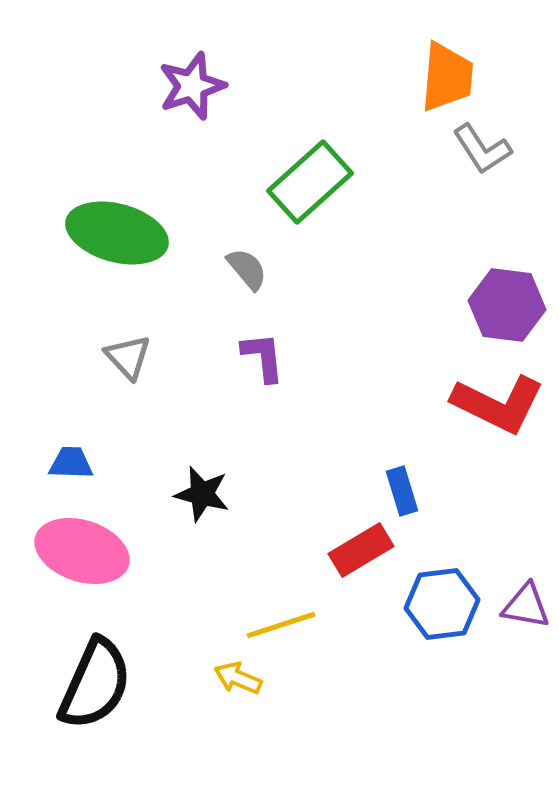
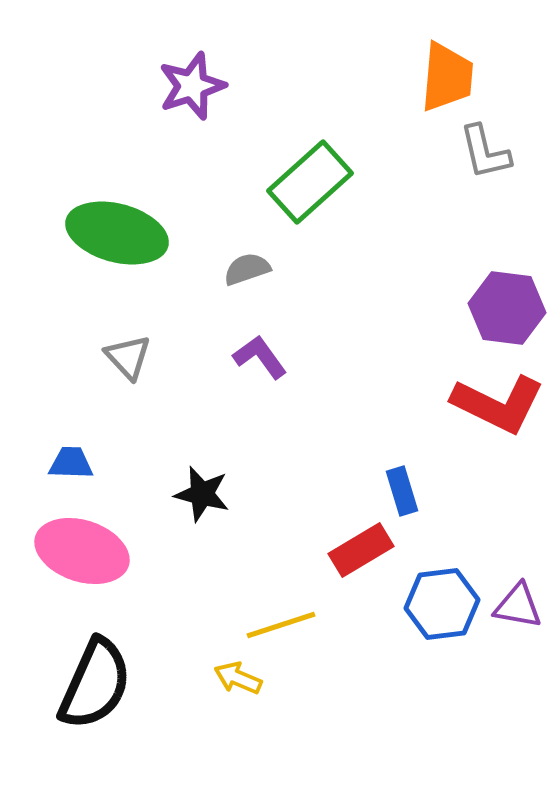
gray L-shape: moved 3 px right, 3 px down; rotated 20 degrees clockwise
gray semicircle: rotated 69 degrees counterclockwise
purple hexagon: moved 3 px down
purple L-shape: moved 3 px left; rotated 30 degrees counterclockwise
purple triangle: moved 8 px left
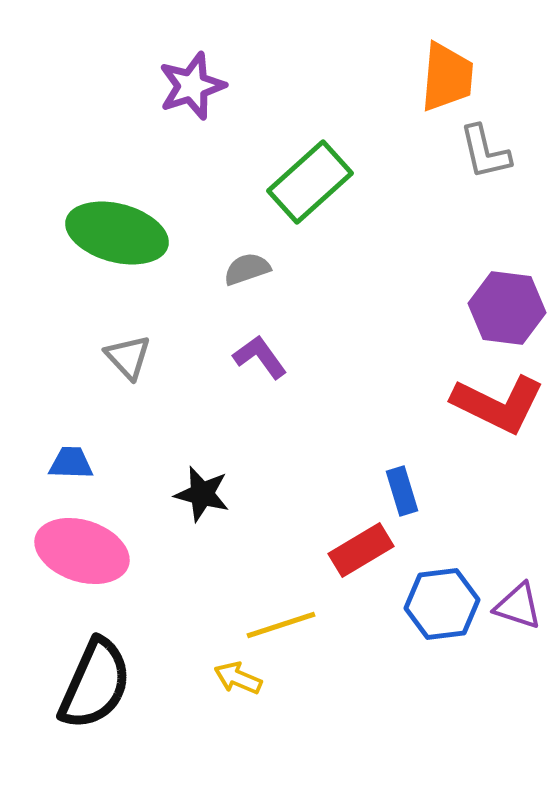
purple triangle: rotated 8 degrees clockwise
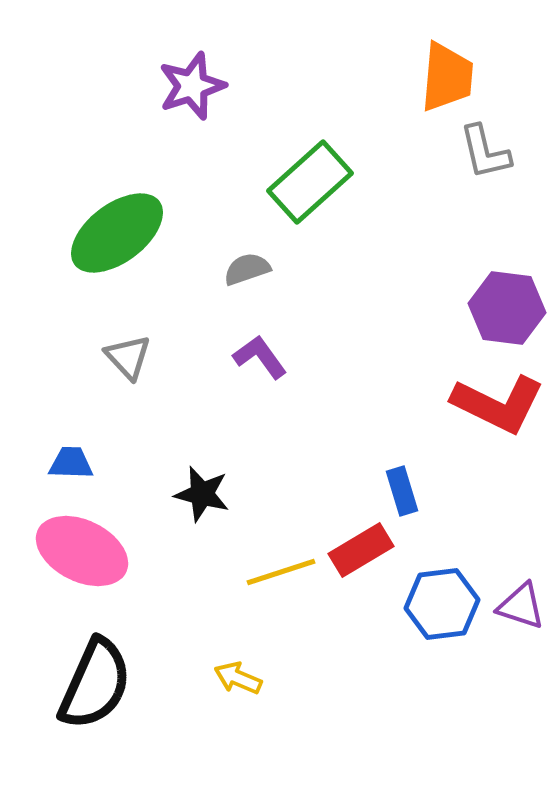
green ellipse: rotated 52 degrees counterclockwise
pink ellipse: rotated 8 degrees clockwise
purple triangle: moved 3 px right
yellow line: moved 53 px up
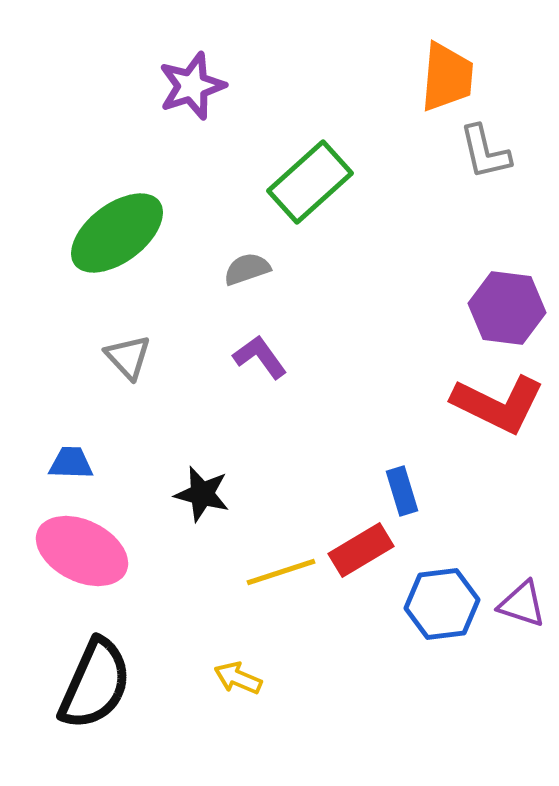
purple triangle: moved 1 px right, 2 px up
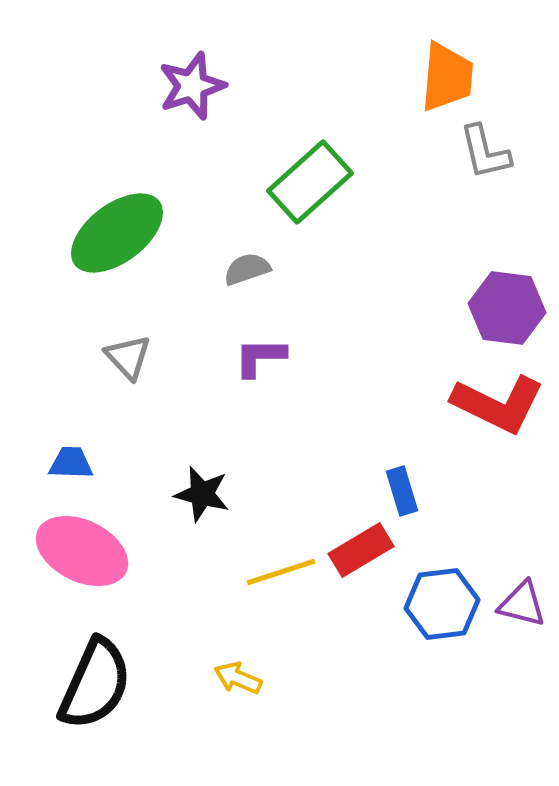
purple L-shape: rotated 54 degrees counterclockwise
purple triangle: rotated 4 degrees counterclockwise
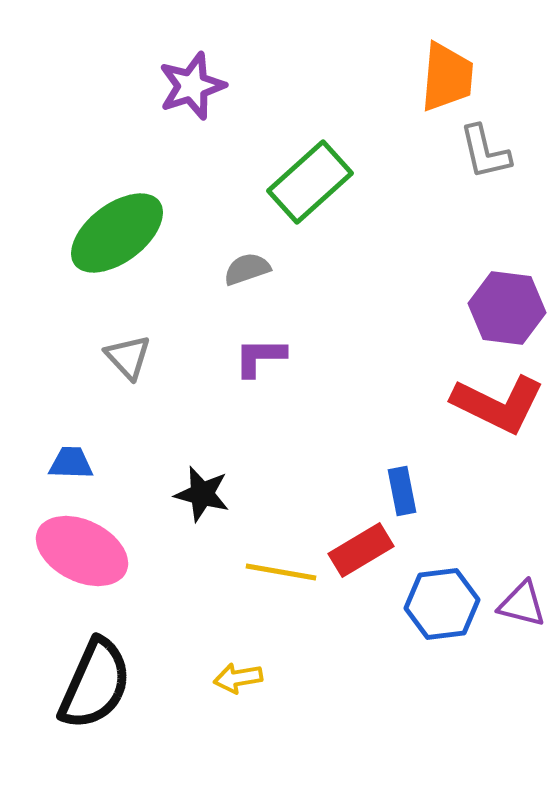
blue rectangle: rotated 6 degrees clockwise
yellow line: rotated 28 degrees clockwise
yellow arrow: rotated 33 degrees counterclockwise
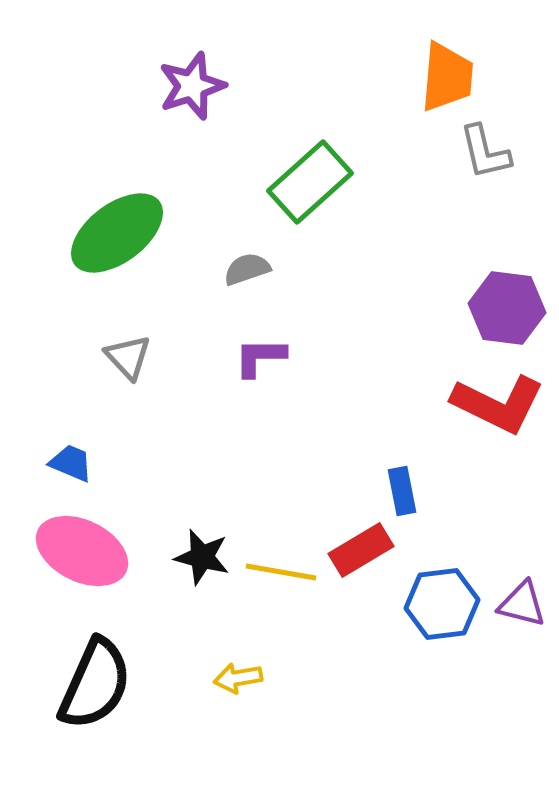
blue trapezoid: rotated 21 degrees clockwise
black star: moved 63 px down
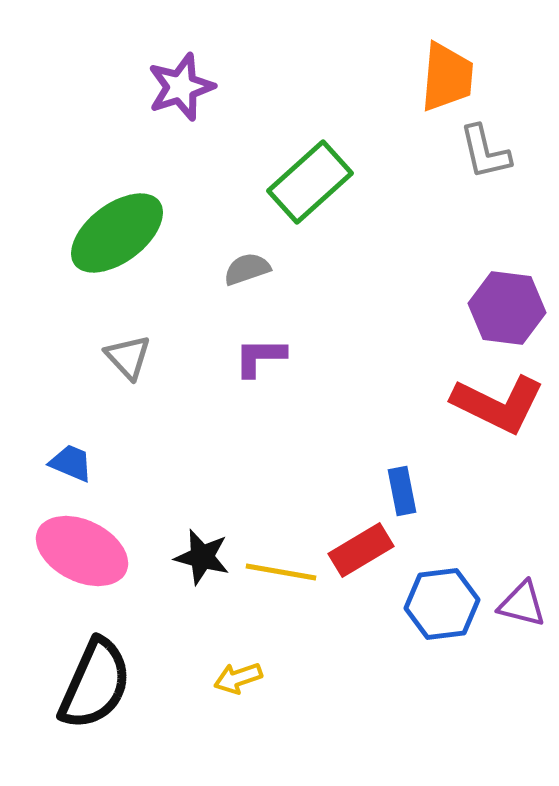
purple star: moved 11 px left, 1 px down
yellow arrow: rotated 9 degrees counterclockwise
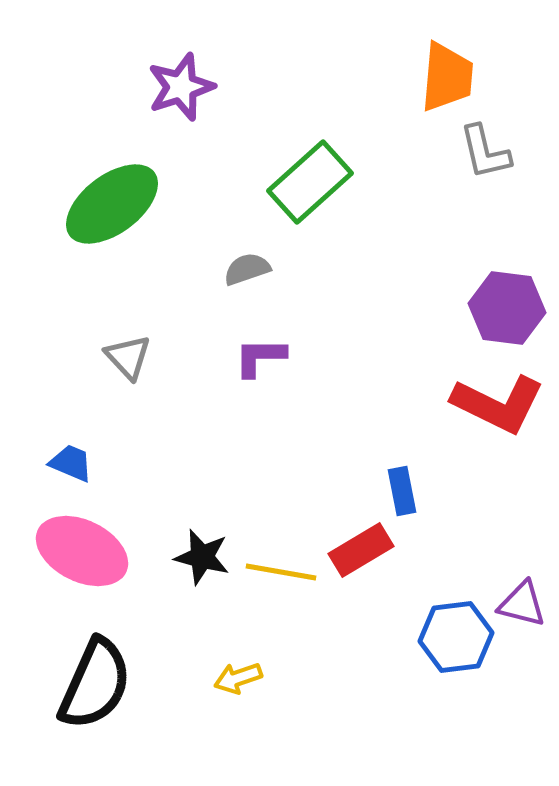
green ellipse: moved 5 px left, 29 px up
blue hexagon: moved 14 px right, 33 px down
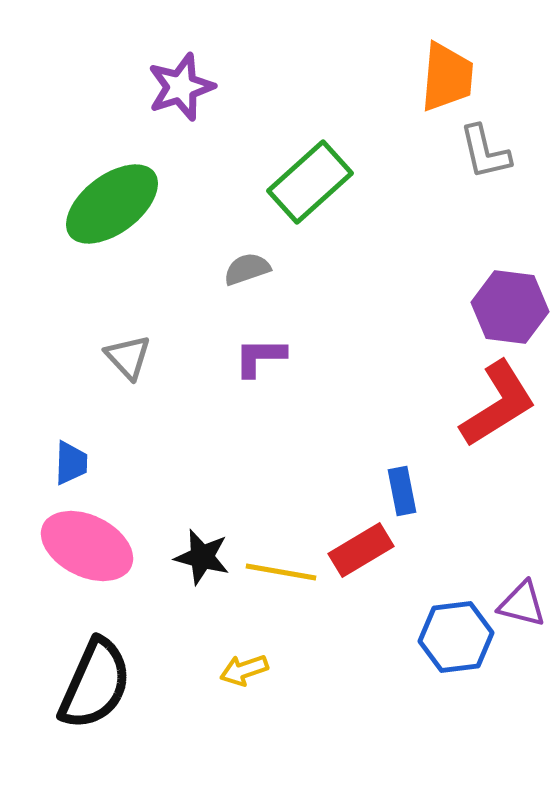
purple hexagon: moved 3 px right, 1 px up
red L-shape: rotated 58 degrees counterclockwise
blue trapezoid: rotated 69 degrees clockwise
pink ellipse: moved 5 px right, 5 px up
yellow arrow: moved 6 px right, 8 px up
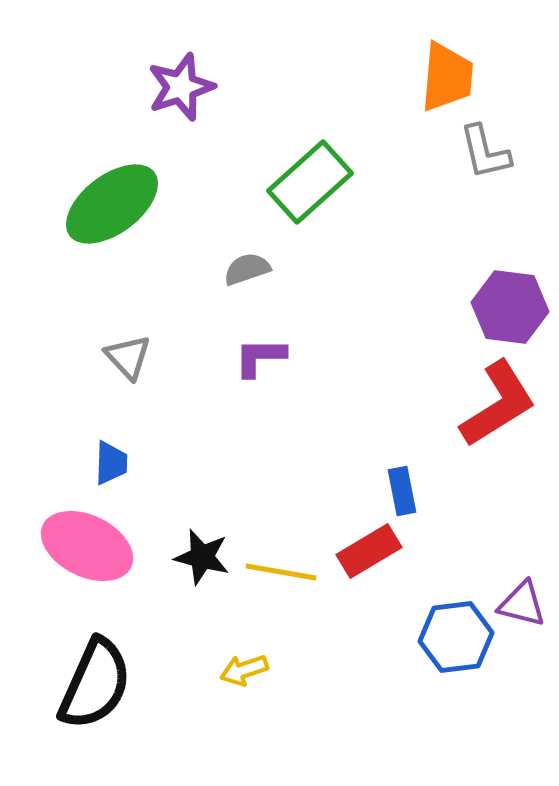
blue trapezoid: moved 40 px right
red rectangle: moved 8 px right, 1 px down
